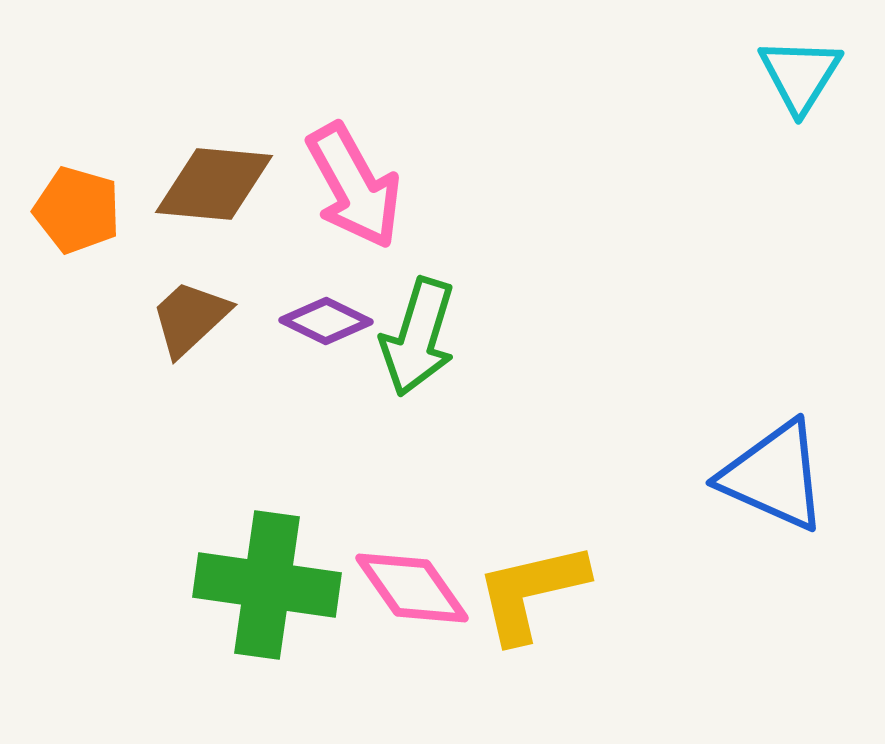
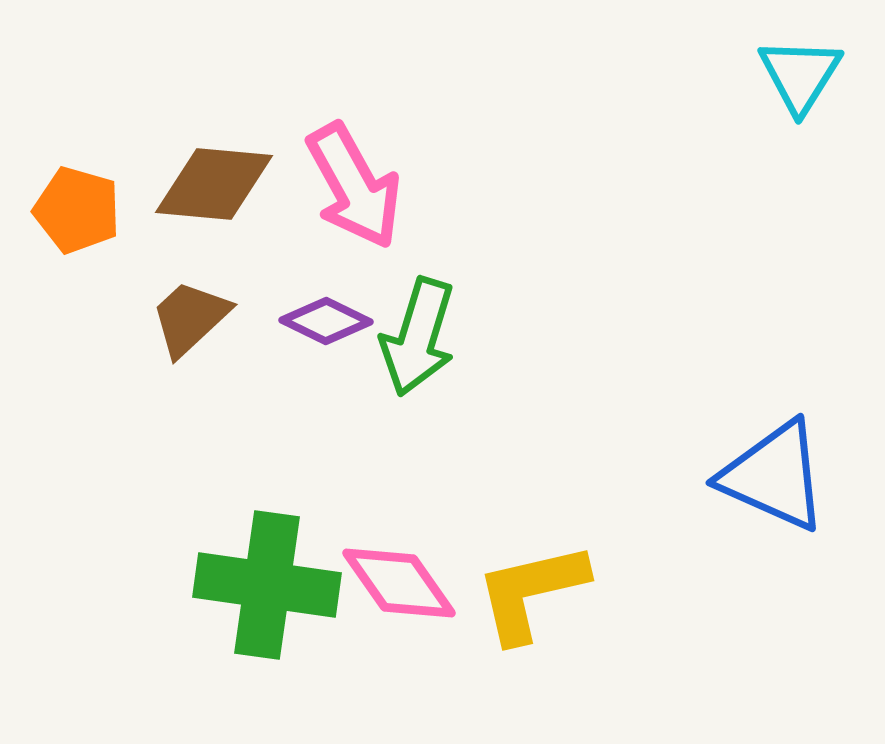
pink diamond: moved 13 px left, 5 px up
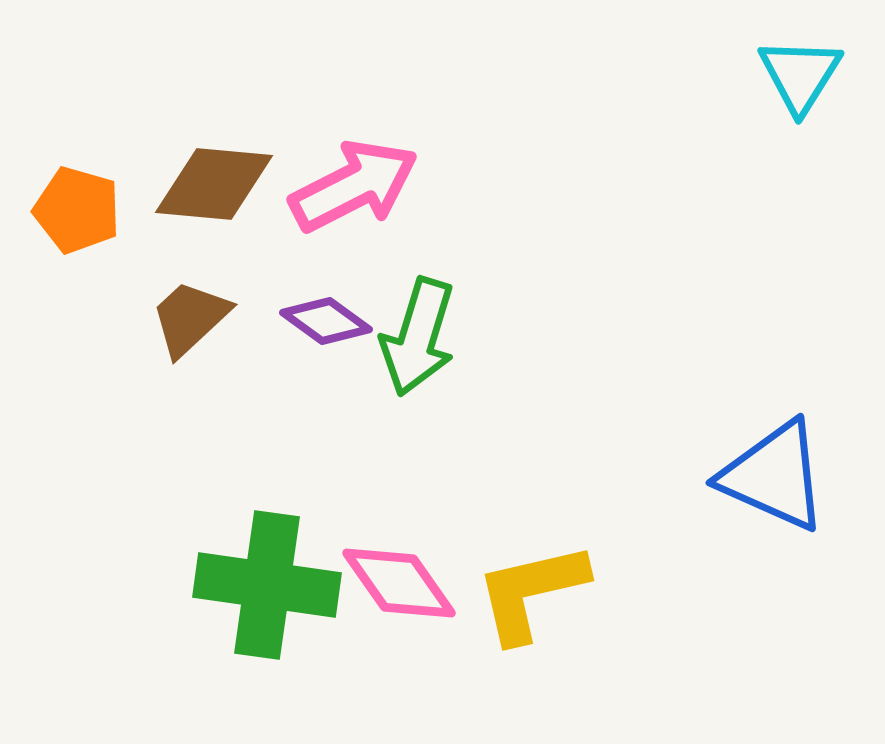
pink arrow: rotated 88 degrees counterclockwise
purple diamond: rotated 10 degrees clockwise
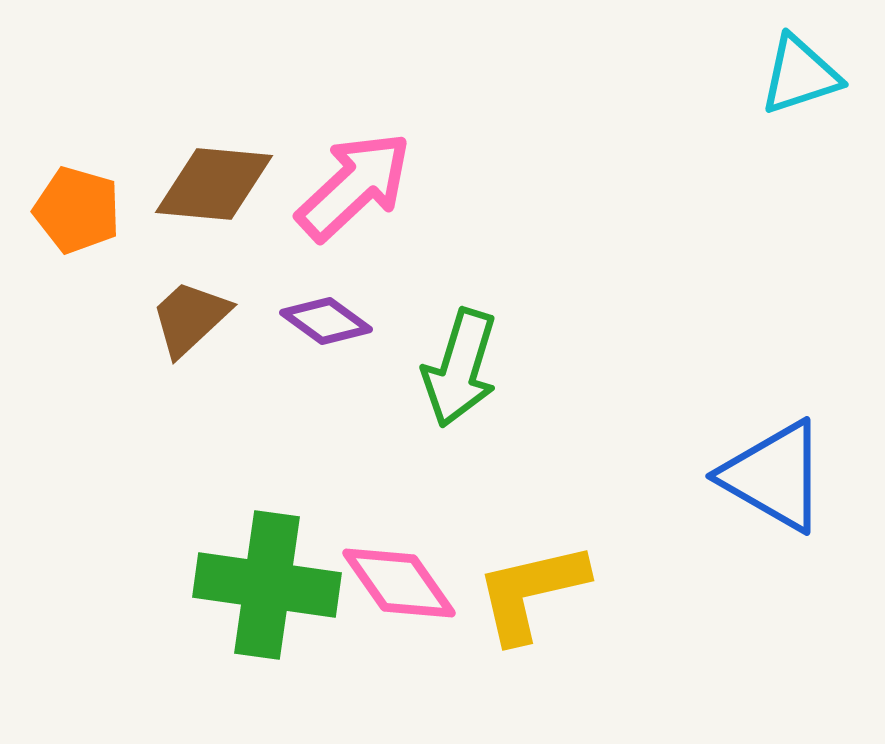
cyan triangle: rotated 40 degrees clockwise
pink arrow: rotated 16 degrees counterclockwise
green arrow: moved 42 px right, 31 px down
blue triangle: rotated 6 degrees clockwise
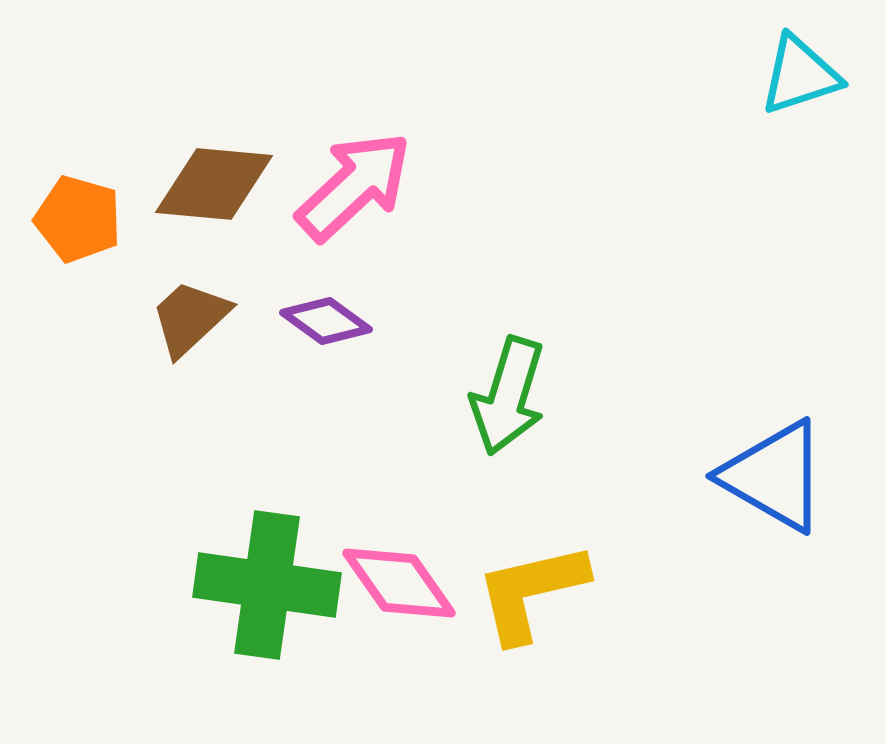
orange pentagon: moved 1 px right, 9 px down
green arrow: moved 48 px right, 28 px down
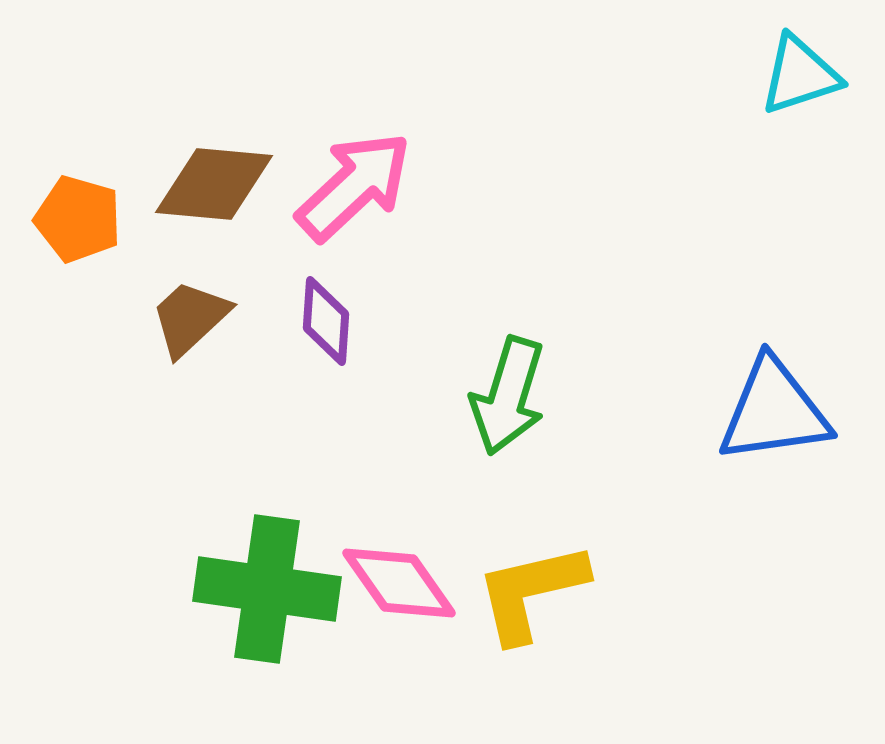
purple diamond: rotated 58 degrees clockwise
blue triangle: moved 65 px up; rotated 38 degrees counterclockwise
green cross: moved 4 px down
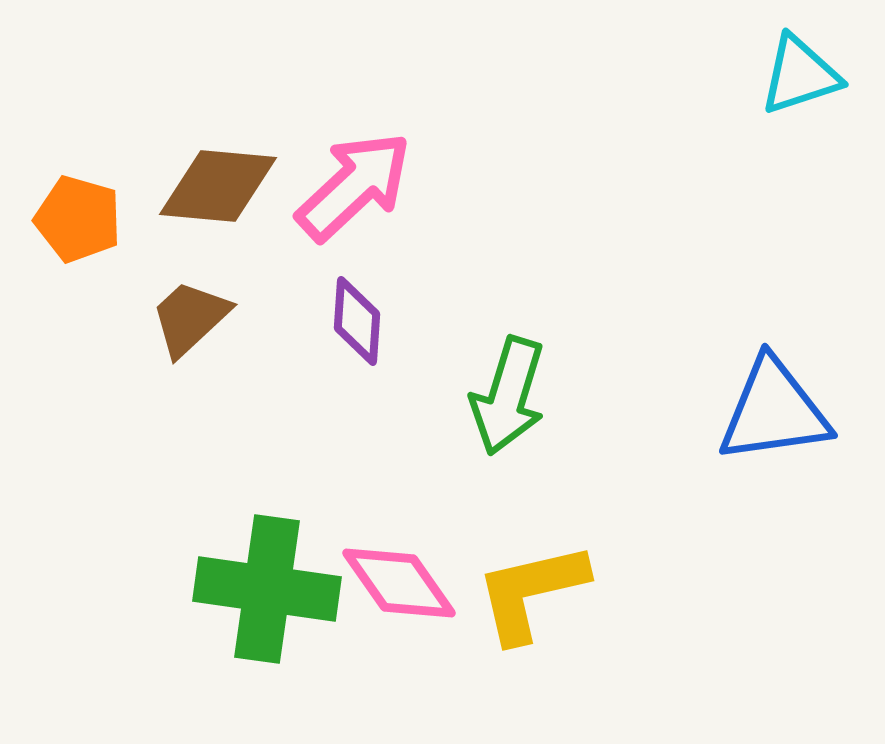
brown diamond: moved 4 px right, 2 px down
purple diamond: moved 31 px right
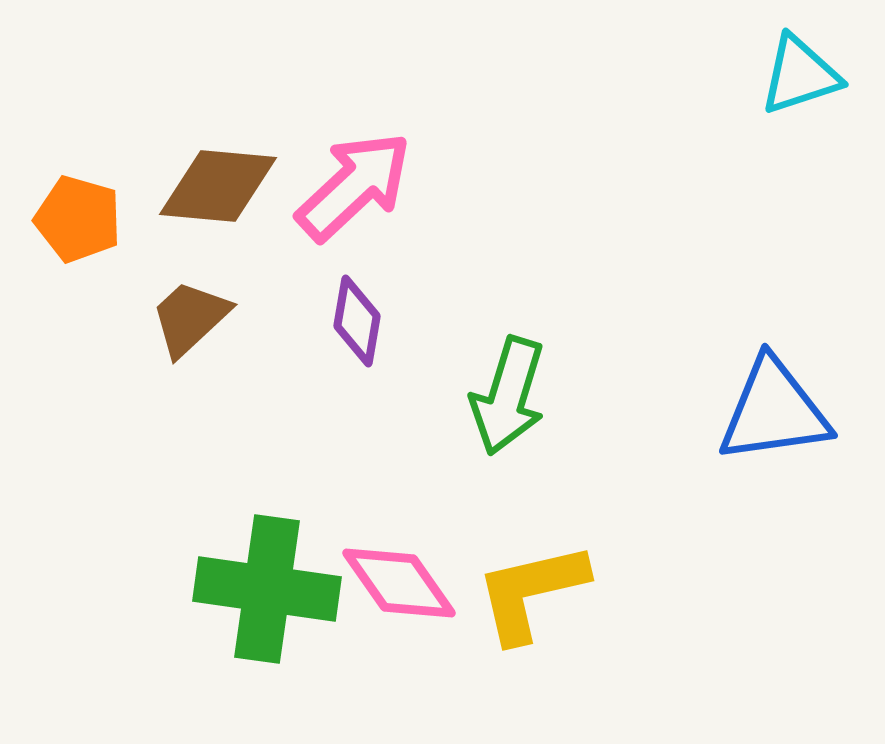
purple diamond: rotated 6 degrees clockwise
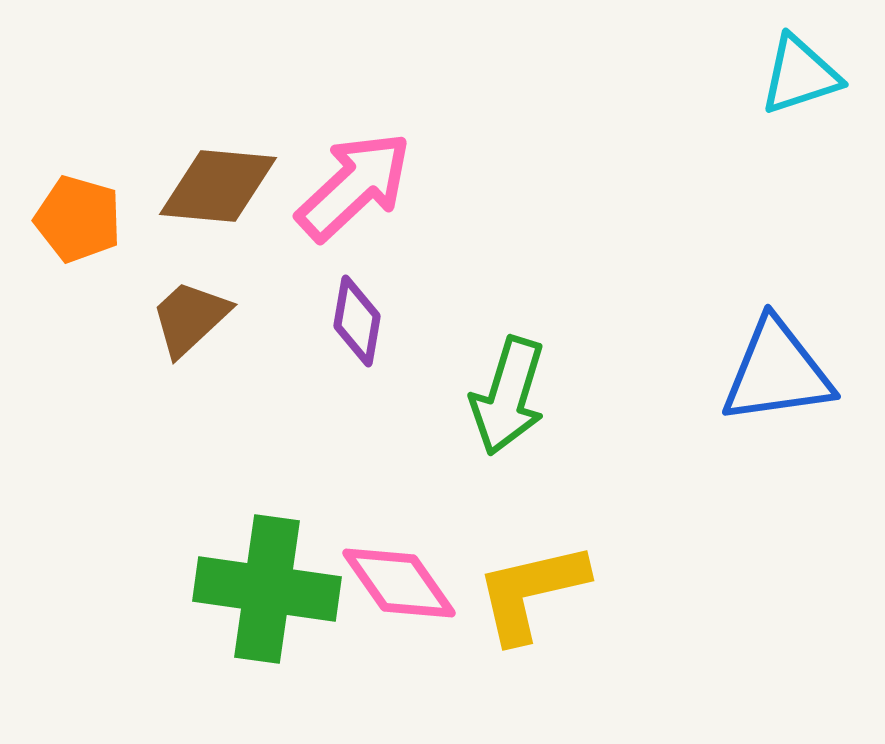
blue triangle: moved 3 px right, 39 px up
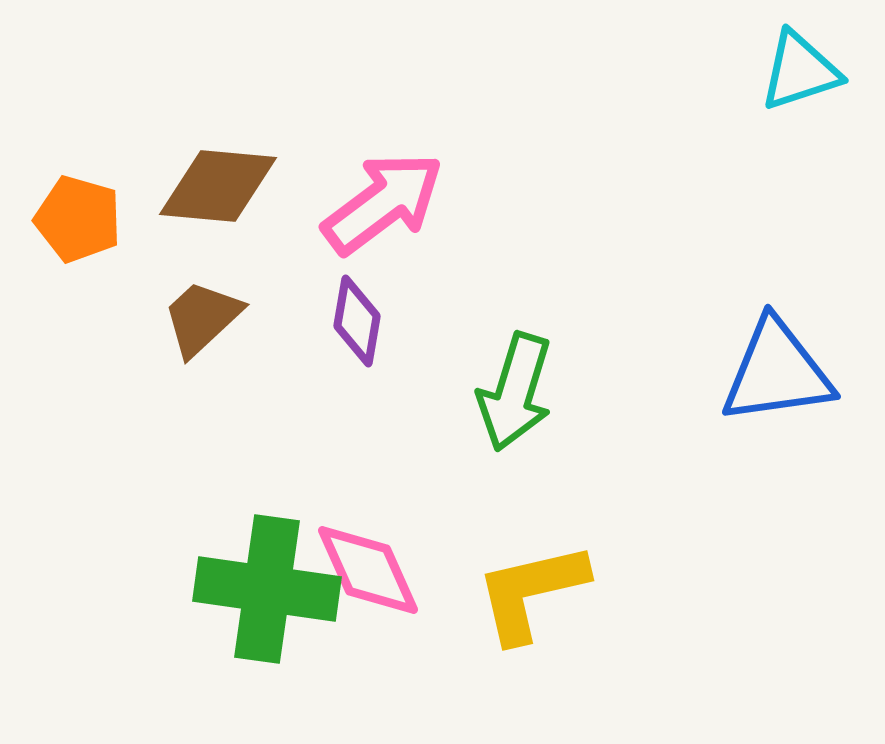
cyan triangle: moved 4 px up
pink arrow: moved 29 px right, 17 px down; rotated 6 degrees clockwise
brown trapezoid: moved 12 px right
green arrow: moved 7 px right, 4 px up
pink diamond: moved 31 px left, 13 px up; rotated 11 degrees clockwise
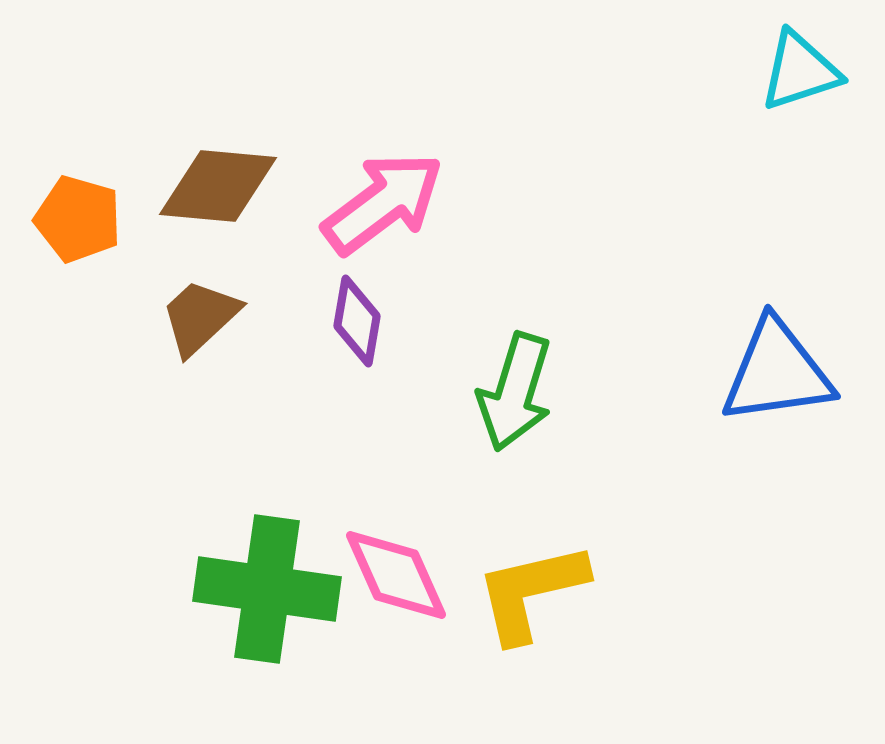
brown trapezoid: moved 2 px left, 1 px up
pink diamond: moved 28 px right, 5 px down
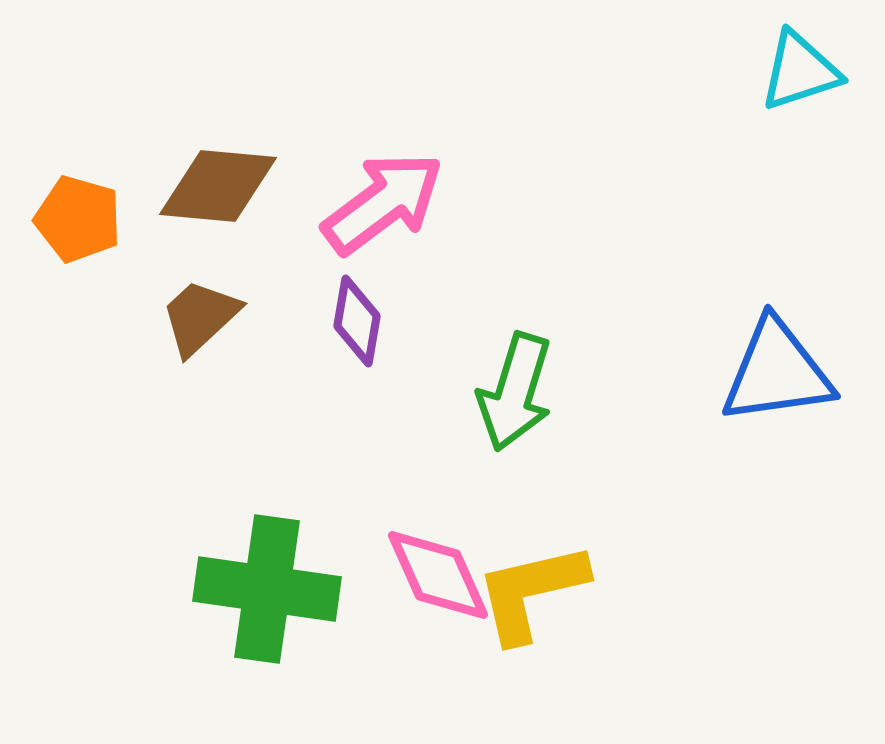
pink diamond: moved 42 px right
